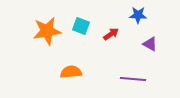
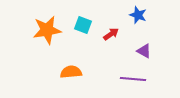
blue star: rotated 18 degrees clockwise
cyan square: moved 2 px right, 1 px up
orange star: moved 1 px up
purple triangle: moved 6 px left, 7 px down
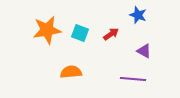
cyan square: moved 3 px left, 8 px down
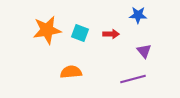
blue star: rotated 18 degrees counterclockwise
red arrow: rotated 35 degrees clockwise
purple triangle: rotated 21 degrees clockwise
purple line: rotated 20 degrees counterclockwise
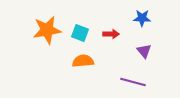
blue star: moved 4 px right, 3 px down
orange semicircle: moved 12 px right, 11 px up
purple line: moved 3 px down; rotated 30 degrees clockwise
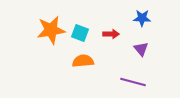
orange star: moved 4 px right
purple triangle: moved 3 px left, 2 px up
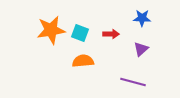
purple triangle: rotated 28 degrees clockwise
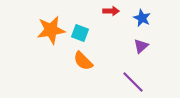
blue star: rotated 24 degrees clockwise
red arrow: moved 23 px up
purple triangle: moved 3 px up
orange semicircle: rotated 130 degrees counterclockwise
purple line: rotated 30 degrees clockwise
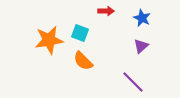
red arrow: moved 5 px left
orange star: moved 2 px left, 10 px down
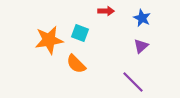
orange semicircle: moved 7 px left, 3 px down
